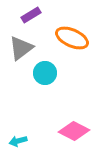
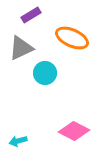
gray triangle: rotated 12 degrees clockwise
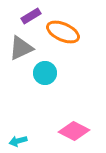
purple rectangle: moved 1 px down
orange ellipse: moved 9 px left, 6 px up
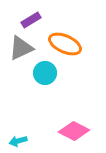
purple rectangle: moved 4 px down
orange ellipse: moved 2 px right, 12 px down
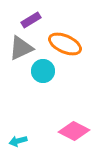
cyan circle: moved 2 px left, 2 px up
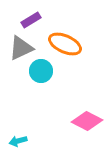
cyan circle: moved 2 px left
pink diamond: moved 13 px right, 10 px up
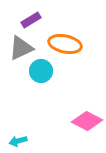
orange ellipse: rotated 12 degrees counterclockwise
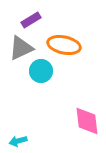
orange ellipse: moved 1 px left, 1 px down
pink diamond: rotated 56 degrees clockwise
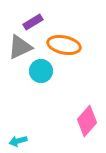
purple rectangle: moved 2 px right, 2 px down
gray triangle: moved 1 px left, 1 px up
pink diamond: rotated 48 degrees clockwise
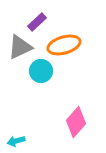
purple rectangle: moved 4 px right; rotated 12 degrees counterclockwise
orange ellipse: rotated 28 degrees counterclockwise
pink diamond: moved 11 px left, 1 px down
cyan arrow: moved 2 px left
